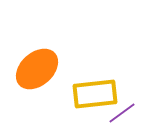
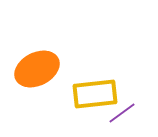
orange ellipse: rotated 15 degrees clockwise
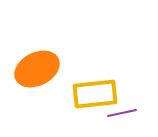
purple line: rotated 24 degrees clockwise
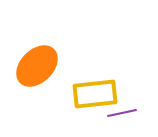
orange ellipse: moved 3 px up; rotated 18 degrees counterclockwise
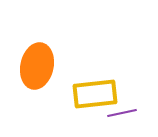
orange ellipse: rotated 33 degrees counterclockwise
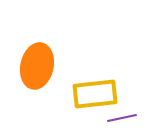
purple line: moved 5 px down
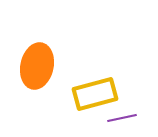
yellow rectangle: rotated 9 degrees counterclockwise
